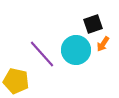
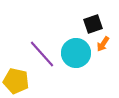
cyan circle: moved 3 px down
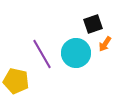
orange arrow: moved 2 px right
purple line: rotated 12 degrees clockwise
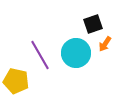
purple line: moved 2 px left, 1 px down
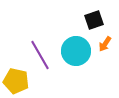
black square: moved 1 px right, 4 px up
cyan circle: moved 2 px up
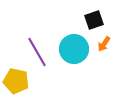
orange arrow: moved 1 px left
cyan circle: moved 2 px left, 2 px up
purple line: moved 3 px left, 3 px up
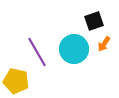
black square: moved 1 px down
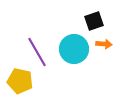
orange arrow: rotated 119 degrees counterclockwise
yellow pentagon: moved 4 px right
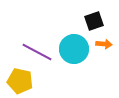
purple line: rotated 32 degrees counterclockwise
